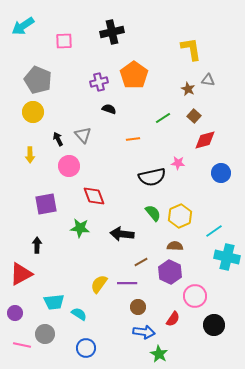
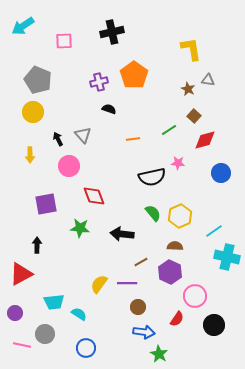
green line at (163, 118): moved 6 px right, 12 px down
red semicircle at (173, 319): moved 4 px right
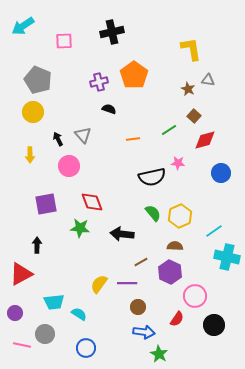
red diamond at (94, 196): moved 2 px left, 6 px down
